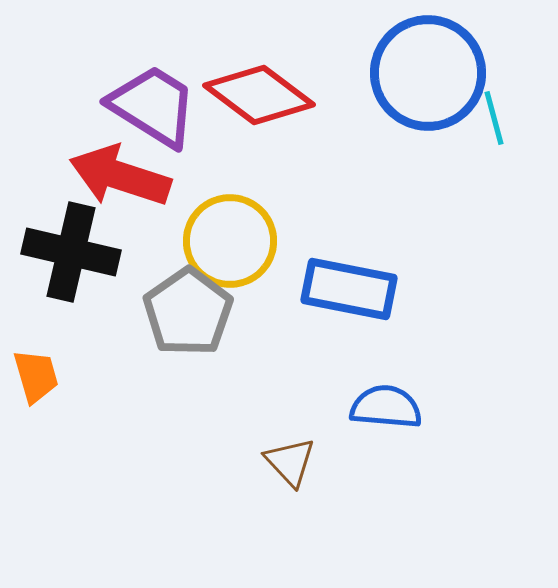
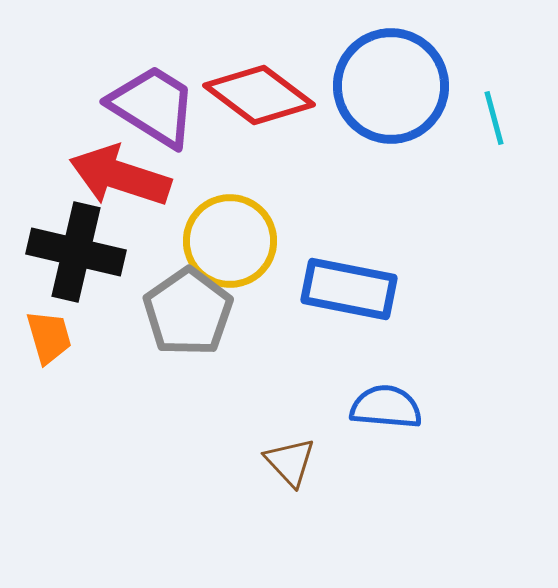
blue circle: moved 37 px left, 13 px down
black cross: moved 5 px right
orange trapezoid: moved 13 px right, 39 px up
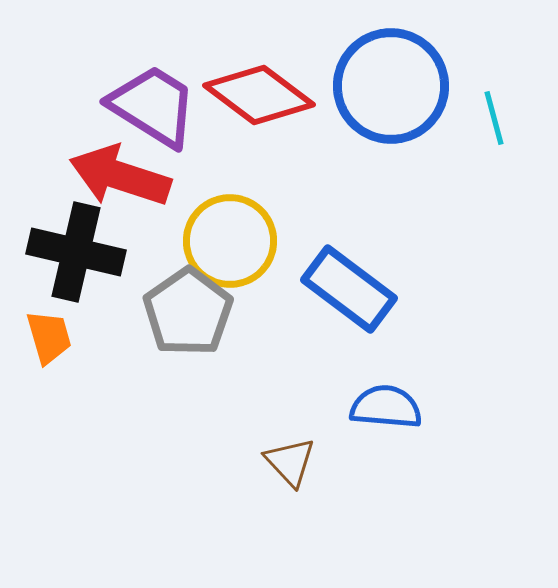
blue rectangle: rotated 26 degrees clockwise
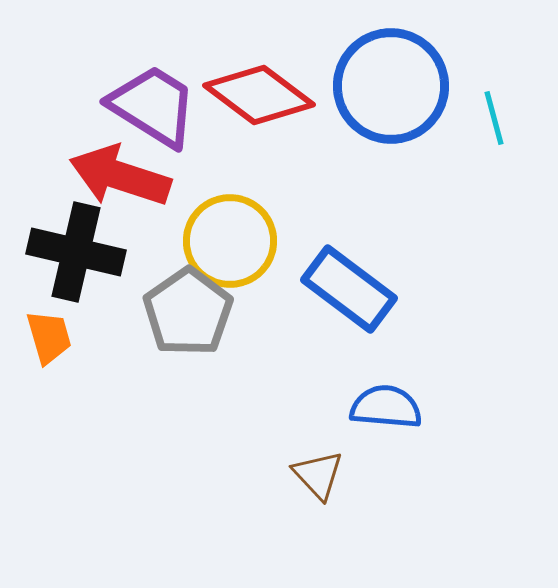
brown triangle: moved 28 px right, 13 px down
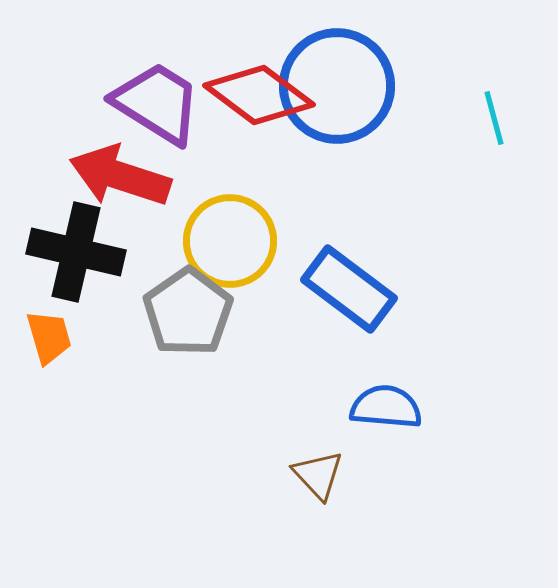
blue circle: moved 54 px left
purple trapezoid: moved 4 px right, 3 px up
